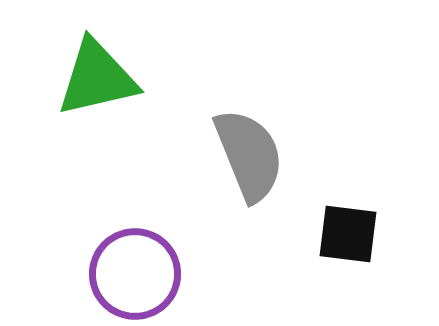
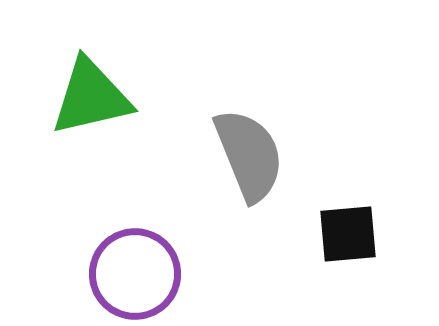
green triangle: moved 6 px left, 19 px down
black square: rotated 12 degrees counterclockwise
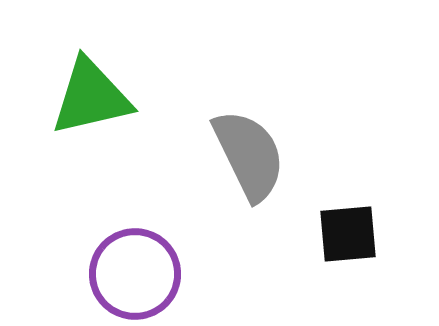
gray semicircle: rotated 4 degrees counterclockwise
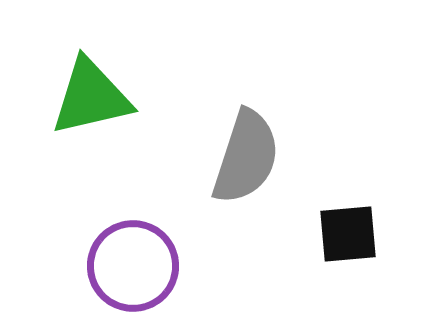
gray semicircle: moved 3 px left, 2 px down; rotated 44 degrees clockwise
purple circle: moved 2 px left, 8 px up
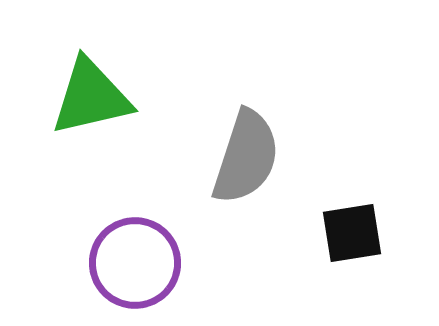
black square: moved 4 px right, 1 px up; rotated 4 degrees counterclockwise
purple circle: moved 2 px right, 3 px up
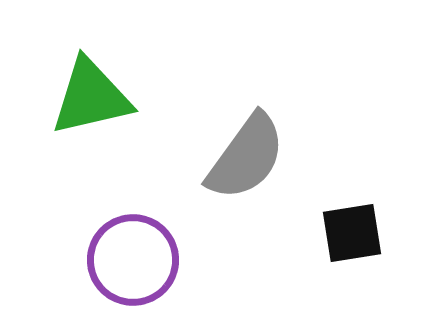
gray semicircle: rotated 18 degrees clockwise
purple circle: moved 2 px left, 3 px up
